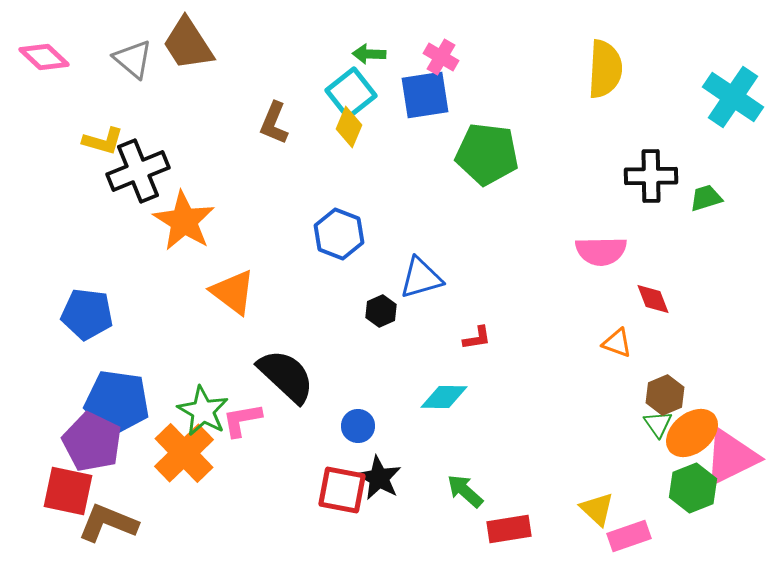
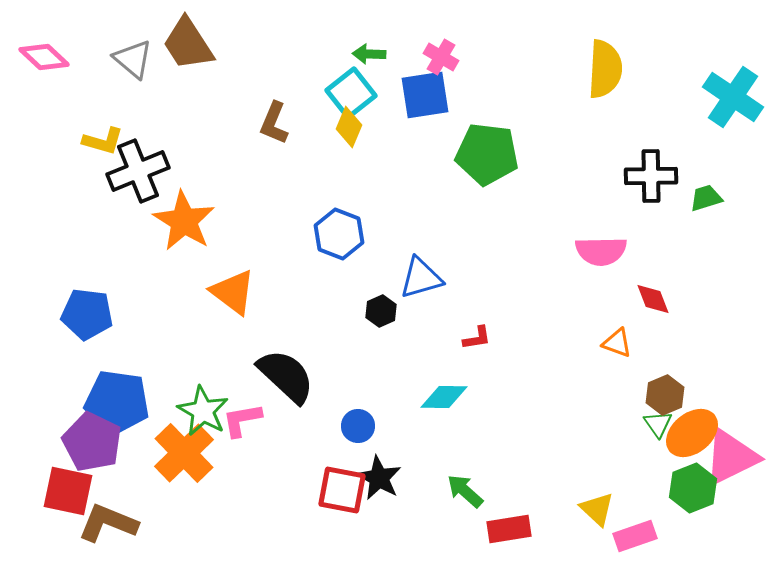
pink rectangle at (629, 536): moved 6 px right
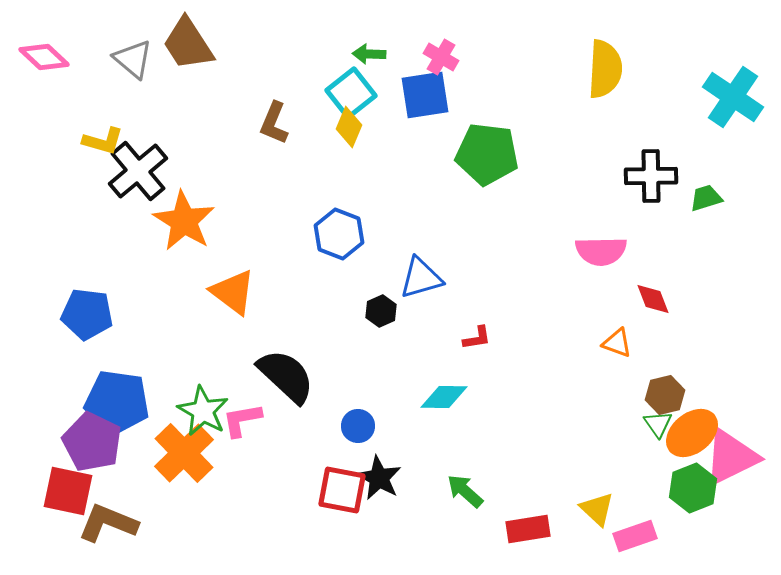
black cross at (138, 171): rotated 18 degrees counterclockwise
brown hexagon at (665, 395): rotated 9 degrees clockwise
red rectangle at (509, 529): moved 19 px right
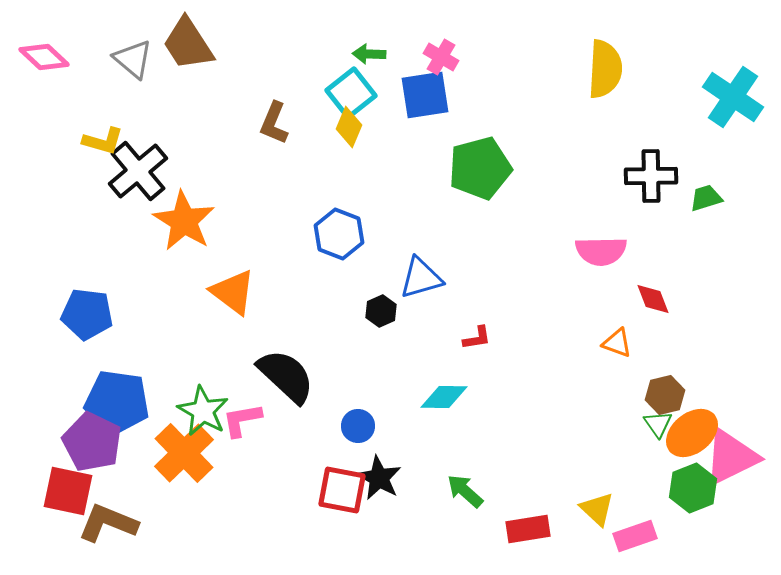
green pentagon at (487, 154): moved 7 px left, 14 px down; rotated 22 degrees counterclockwise
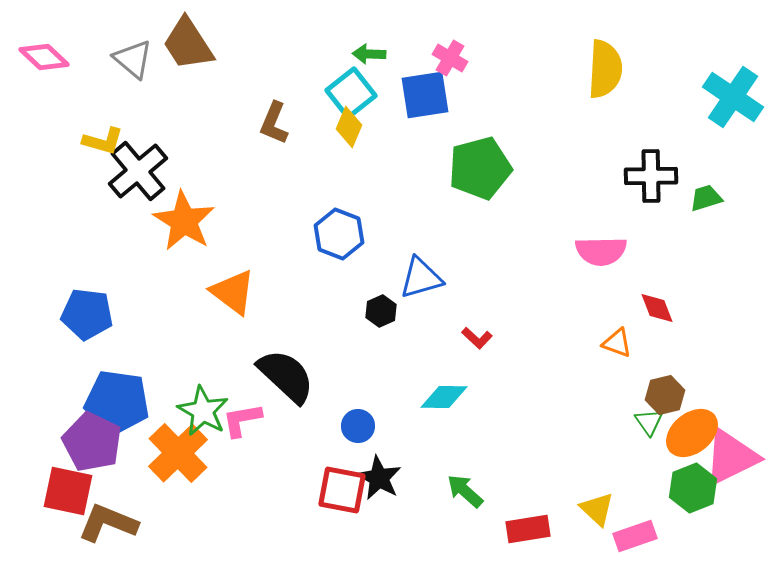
pink cross at (441, 57): moved 9 px right, 1 px down
red diamond at (653, 299): moved 4 px right, 9 px down
red L-shape at (477, 338): rotated 52 degrees clockwise
green triangle at (658, 424): moved 9 px left, 2 px up
orange cross at (184, 453): moved 6 px left
